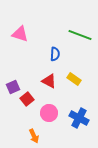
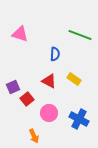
blue cross: moved 1 px down
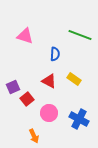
pink triangle: moved 5 px right, 2 px down
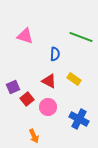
green line: moved 1 px right, 2 px down
pink circle: moved 1 px left, 6 px up
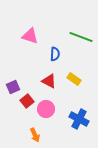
pink triangle: moved 5 px right
red square: moved 2 px down
pink circle: moved 2 px left, 2 px down
orange arrow: moved 1 px right, 1 px up
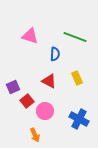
green line: moved 6 px left
yellow rectangle: moved 3 px right, 1 px up; rotated 32 degrees clockwise
pink circle: moved 1 px left, 2 px down
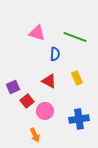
pink triangle: moved 7 px right, 3 px up
blue cross: rotated 36 degrees counterclockwise
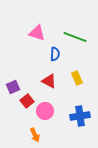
blue cross: moved 1 px right, 3 px up
